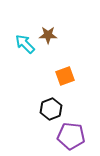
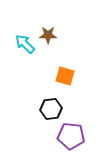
orange square: rotated 36 degrees clockwise
black hexagon: rotated 15 degrees clockwise
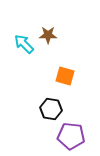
cyan arrow: moved 1 px left
black hexagon: rotated 15 degrees clockwise
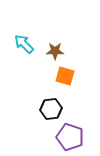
brown star: moved 7 px right, 16 px down
black hexagon: rotated 15 degrees counterclockwise
purple pentagon: moved 1 px left, 1 px down; rotated 12 degrees clockwise
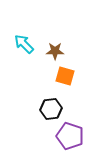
purple pentagon: moved 1 px up
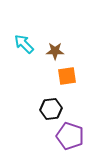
orange square: moved 2 px right; rotated 24 degrees counterclockwise
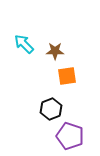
black hexagon: rotated 15 degrees counterclockwise
